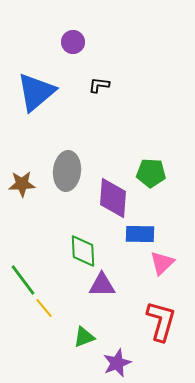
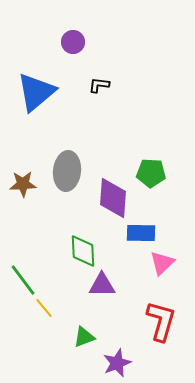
brown star: moved 1 px right
blue rectangle: moved 1 px right, 1 px up
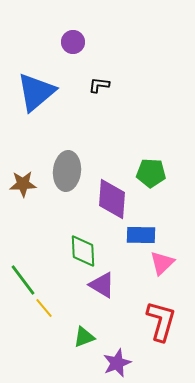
purple diamond: moved 1 px left, 1 px down
blue rectangle: moved 2 px down
purple triangle: rotated 32 degrees clockwise
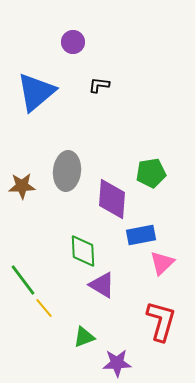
green pentagon: rotated 12 degrees counterclockwise
brown star: moved 1 px left, 2 px down
blue rectangle: rotated 12 degrees counterclockwise
purple star: rotated 20 degrees clockwise
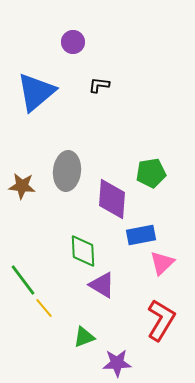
brown star: rotated 8 degrees clockwise
red L-shape: moved 1 px up; rotated 15 degrees clockwise
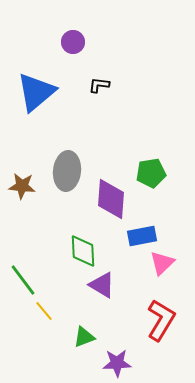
purple diamond: moved 1 px left
blue rectangle: moved 1 px right, 1 px down
yellow line: moved 3 px down
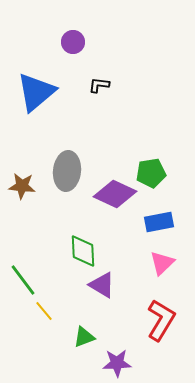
purple diamond: moved 4 px right, 5 px up; rotated 69 degrees counterclockwise
blue rectangle: moved 17 px right, 14 px up
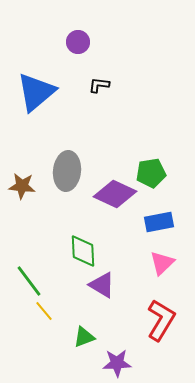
purple circle: moved 5 px right
green line: moved 6 px right, 1 px down
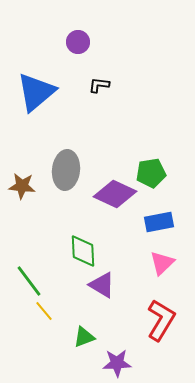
gray ellipse: moved 1 px left, 1 px up
